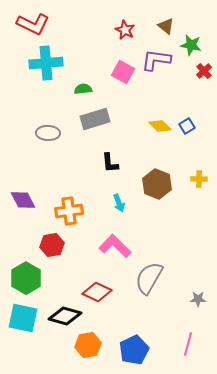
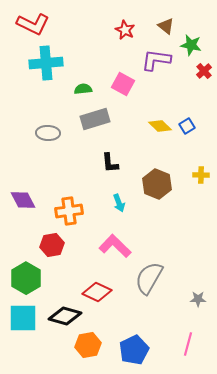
pink square: moved 12 px down
yellow cross: moved 2 px right, 4 px up
cyan square: rotated 12 degrees counterclockwise
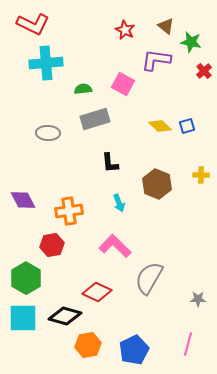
green star: moved 3 px up
blue square: rotated 14 degrees clockwise
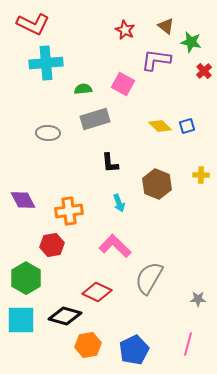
cyan square: moved 2 px left, 2 px down
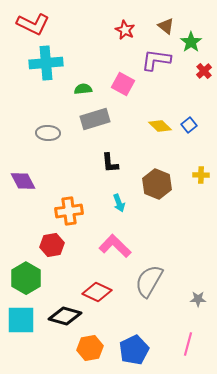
green star: rotated 25 degrees clockwise
blue square: moved 2 px right, 1 px up; rotated 21 degrees counterclockwise
purple diamond: moved 19 px up
gray semicircle: moved 3 px down
orange hexagon: moved 2 px right, 3 px down
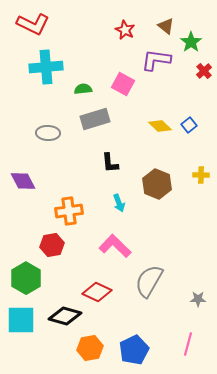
cyan cross: moved 4 px down
